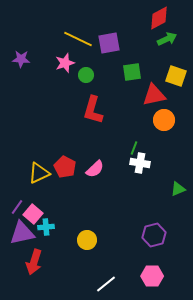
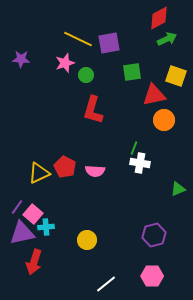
pink semicircle: moved 2 px down; rotated 48 degrees clockwise
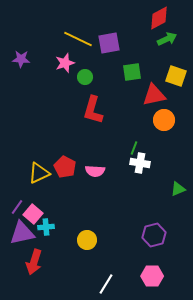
green circle: moved 1 px left, 2 px down
white line: rotated 20 degrees counterclockwise
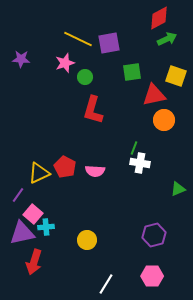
purple line: moved 1 px right, 12 px up
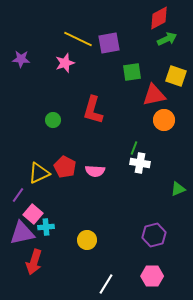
green circle: moved 32 px left, 43 px down
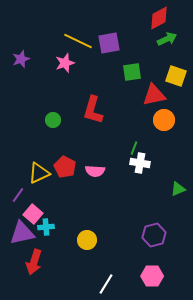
yellow line: moved 2 px down
purple star: rotated 24 degrees counterclockwise
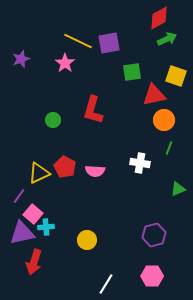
pink star: rotated 18 degrees counterclockwise
green line: moved 35 px right
purple line: moved 1 px right, 1 px down
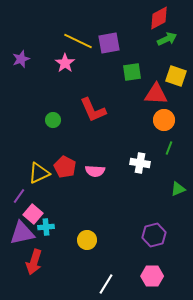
red triangle: moved 2 px right, 1 px up; rotated 15 degrees clockwise
red L-shape: rotated 40 degrees counterclockwise
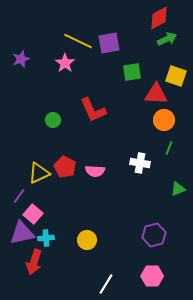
cyan cross: moved 11 px down
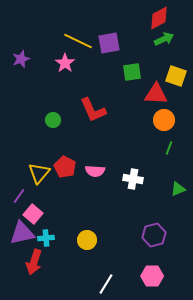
green arrow: moved 3 px left
white cross: moved 7 px left, 16 px down
yellow triangle: rotated 25 degrees counterclockwise
